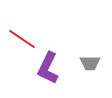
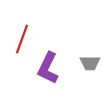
red line: rotated 76 degrees clockwise
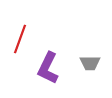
red line: moved 2 px left
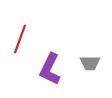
purple L-shape: moved 2 px right, 1 px down
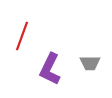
red line: moved 2 px right, 3 px up
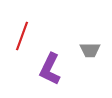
gray trapezoid: moved 13 px up
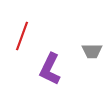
gray trapezoid: moved 2 px right, 1 px down
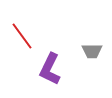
red line: rotated 56 degrees counterclockwise
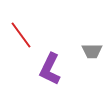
red line: moved 1 px left, 1 px up
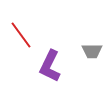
purple L-shape: moved 3 px up
